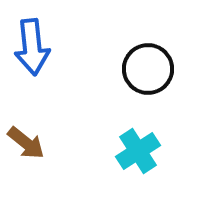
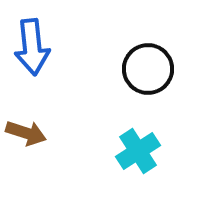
brown arrow: moved 10 px up; rotated 21 degrees counterclockwise
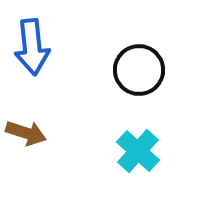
black circle: moved 9 px left, 1 px down
cyan cross: rotated 15 degrees counterclockwise
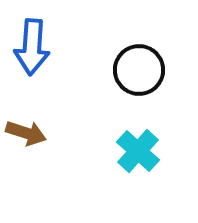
blue arrow: rotated 10 degrees clockwise
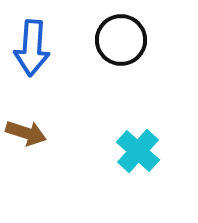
blue arrow: moved 1 px down
black circle: moved 18 px left, 30 px up
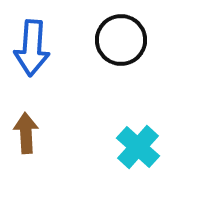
brown arrow: rotated 111 degrees counterclockwise
cyan cross: moved 4 px up
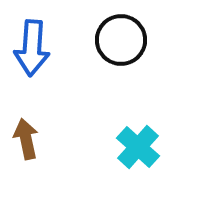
brown arrow: moved 6 px down; rotated 9 degrees counterclockwise
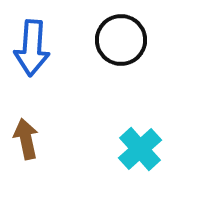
cyan cross: moved 2 px right, 2 px down; rotated 6 degrees clockwise
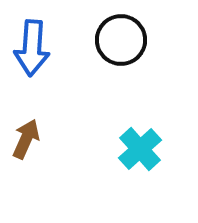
brown arrow: rotated 36 degrees clockwise
